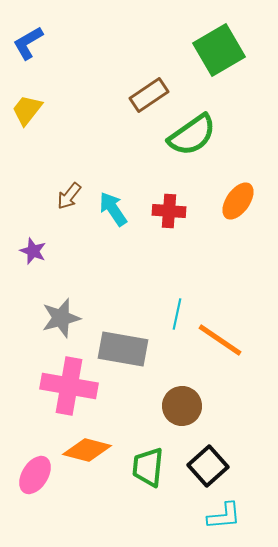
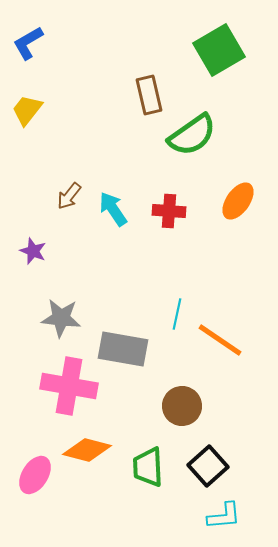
brown rectangle: rotated 69 degrees counterclockwise
gray star: rotated 21 degrees clockwise
green trapezoid: rotated 9 degrees counterclockwise
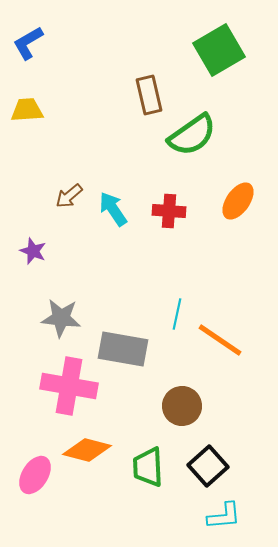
yellow trapezoid: rotated 48 degrees clockwise
brown arrow: rotated 12 degrees clockwise
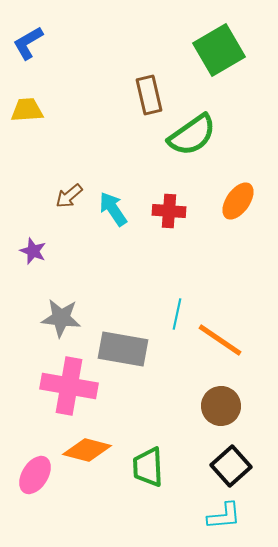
brown circle: moved 39 px right
black square: moved 23 px right
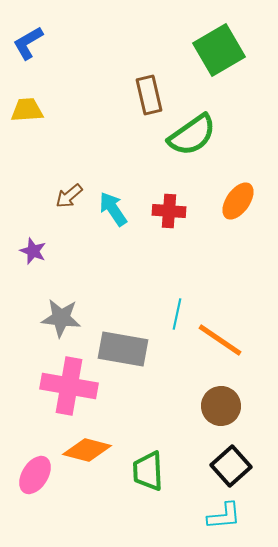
green trapezoid: moved 4 px down
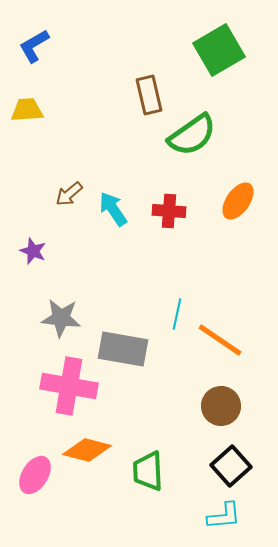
blue L-shape: moved 6 px right, 3 px down
brown arrow: moved 2 px up
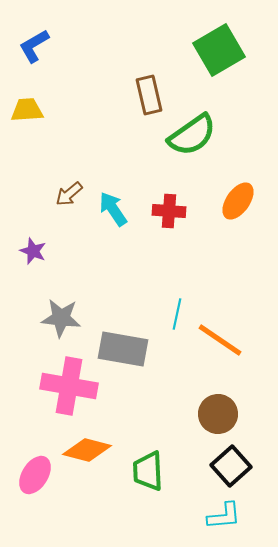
brown circle: moved 3 px left, 8 px down
